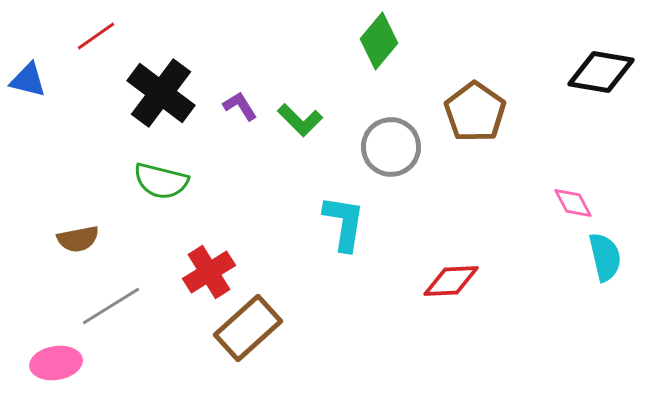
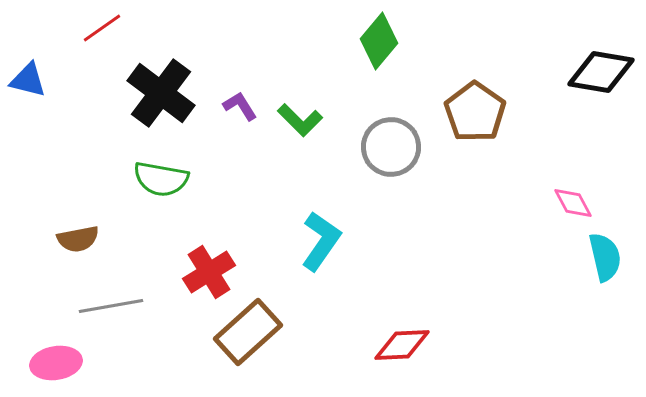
red line: moved 6 px right, 8 px up
green semicircle: moved 2 px up; rotated 4 degrees counterclockwise
cyan L-shape: moved 23 px left, 18 px down; rotated 26 degrees clockwise
red diamond: moved 49 px left, 64 px down
gray line: rotated 22 degrees clockwise
brown rectangle: moved 4 px down
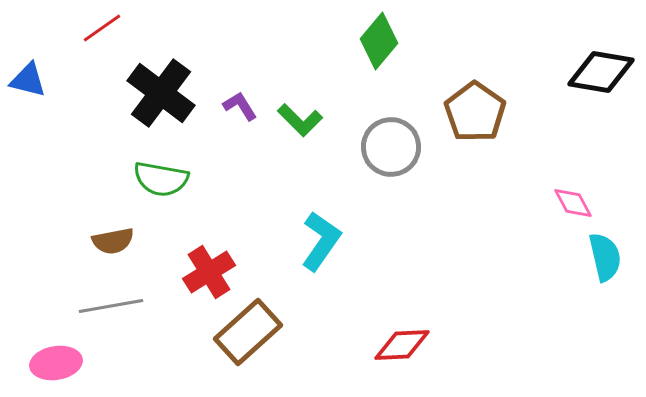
brown semicircle: moved 35 px right, 2 px down
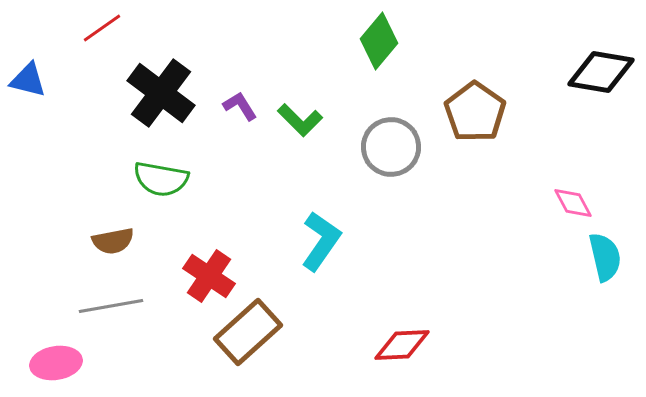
red cross: moved 4 px down; rotated 24 degrees counterclockwise
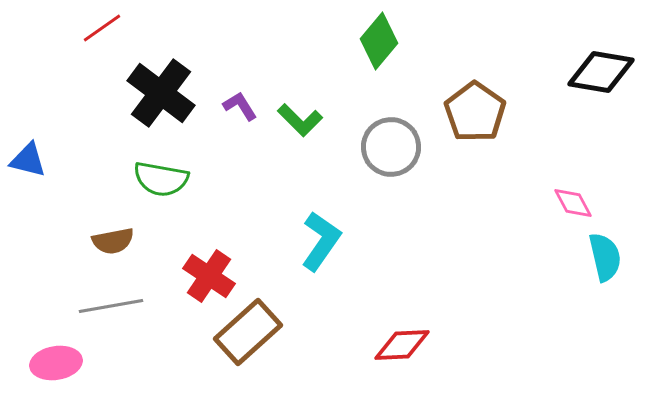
blue triangle: moved 80 px down
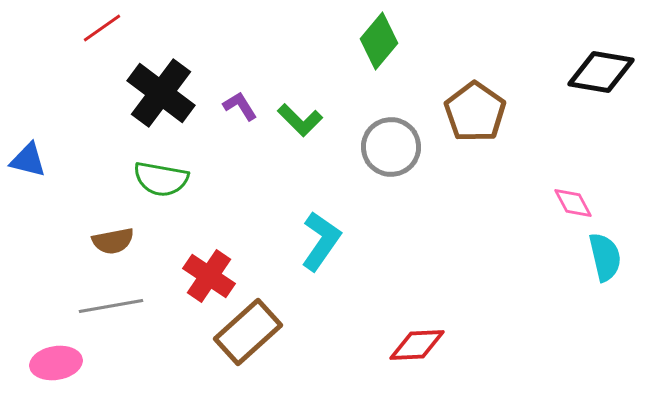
red diamond: moved 15 px right
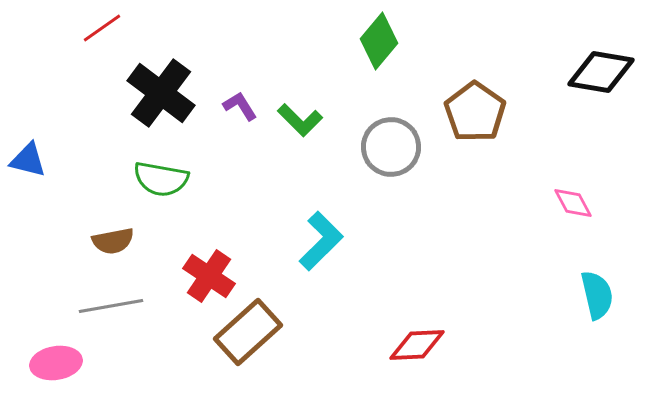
cyan L-shape: rotated 10 degrees clockwise
cyan semicircle: moved 8 px left, 38 px down
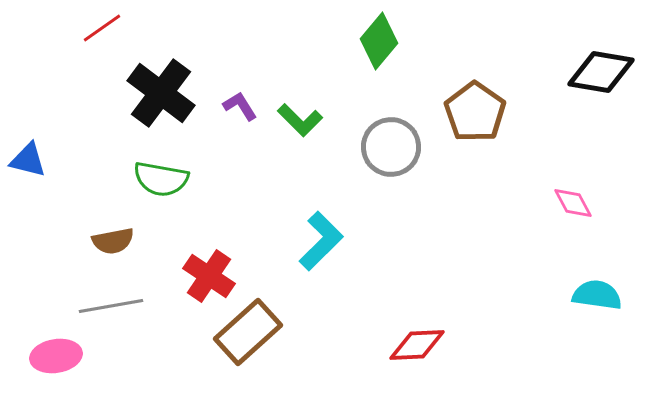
cyan semicircle: rotated 69 degrees counterclockwise
pink ellipse: moved 7 px up
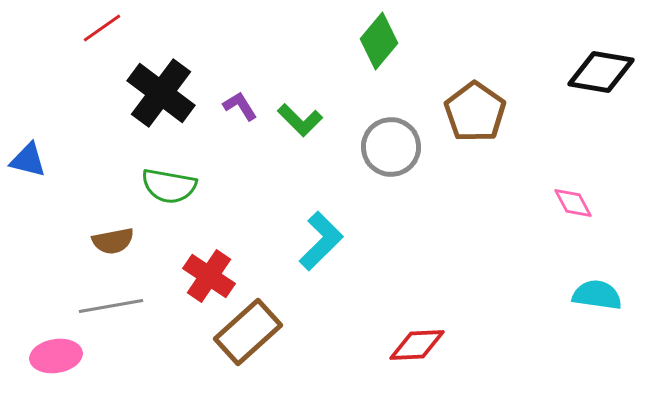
green semicircle: moved 8 px right, 7 px down
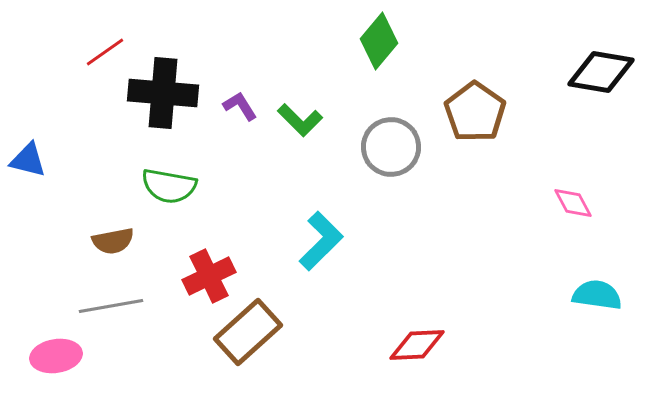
red line: moved 3 px right, 24 px down
black cross: moved 2 px right; rotated 32 degrees counterclockwise
red cross: rotated 30 degrees clockwise
